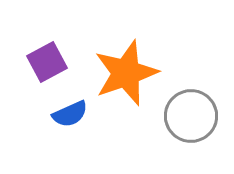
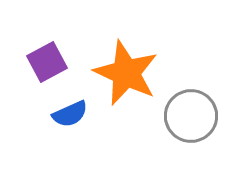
orange star: rotated 28 degrees counterclockwise
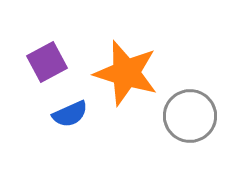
orange star: rotated 8 degrees counterclockwise
gray circle: moved 1 px left
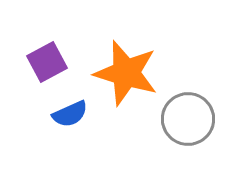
gray circle: moved 2 px left, 3 px down
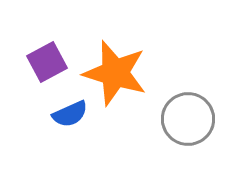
orange star: moved 11 px left
